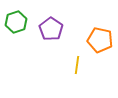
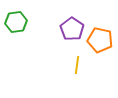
green hexagon: rotated 10 degrees clockwise
purple pentagon: moved 21 px right
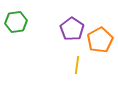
orange pentagon: rotated 30 degrees clockwise
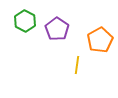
green hexagon: moved 9 px right, 1 px up; rotated 25 degrees counterclockwise
purple pentagon: moved 15 px left
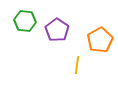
green hexagon: rotated 20 degrees counterclockwise
purple pentagon: moved 1 px down
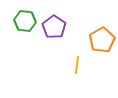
purple pentagon: moved 3 px left, 3 px up
orange pentagon: moved 2 px right
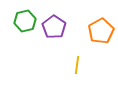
green hexagon: rotated 20 degrees counterclockwise
orange pentagon: moved 1 px left, 9 px up
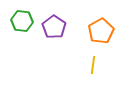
green hexagon: moved 3 px left; rotated 20 degrees clockwise
yellow line: moved 16 px right
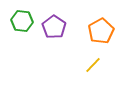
yellow line: rotated 36 degrees clockwise
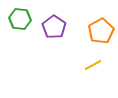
green hexagon: moved 2 px left, 2 px up
yellow line: rotated 18 degrees clockwise
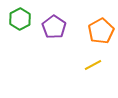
green hexagon: rotated 25 degrees clockwise
